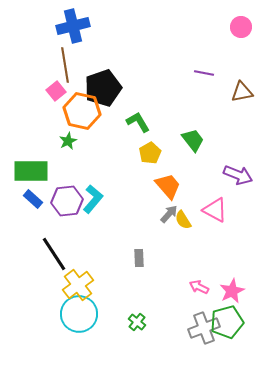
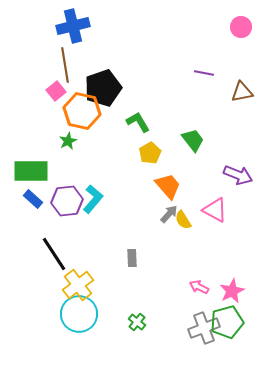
gray rectangle: moved 7 px left
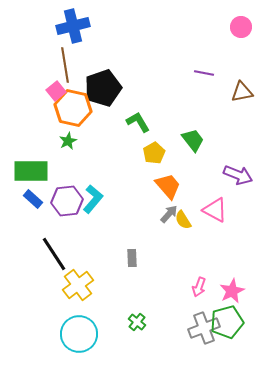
orange hexagon: moved 9 px left, 3 px up
yellow pentagon: moved 4 px right
pink arrow: rotated 96 degrees counterclockwise
cyan circle: moved 20 px down
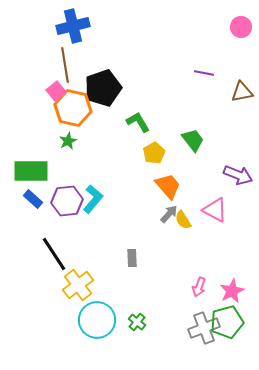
cyan circle: moved 18 px right, 14 px up
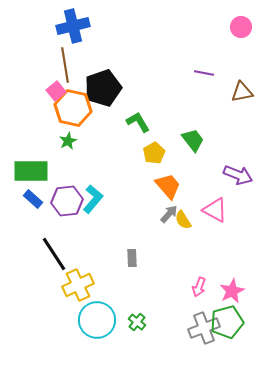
yellow cross: rotated 12 degrees clockwise
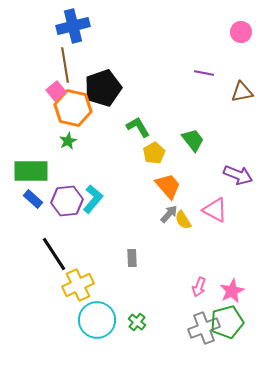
pink circle: moved 5 px down
green L-shape: moved 5 px down
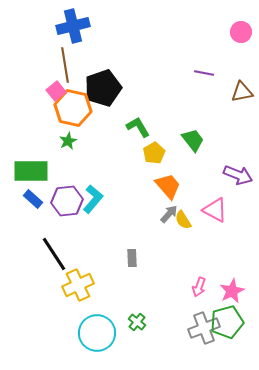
cyan circle: moved 13 px down
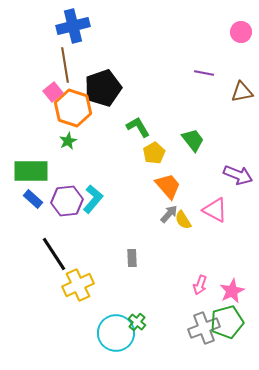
pink square: moved 3 px left, 1 px down
orange hexagon: rotated 6 degrees clockwise
pink arrow: moved 1 px right, 2 px up
cyan circle: moved 19 px right
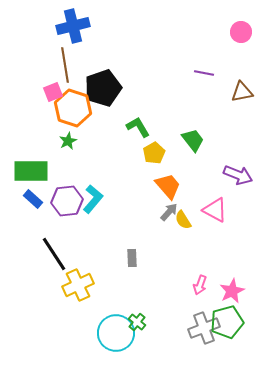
pink square: rotated 18 degrees clockwise
gray arrow: moved 2 px up
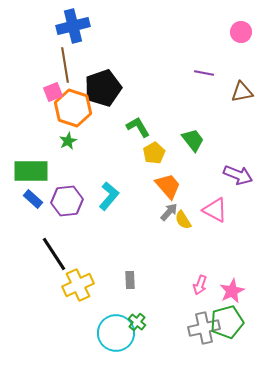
cyan L-shape: moved 16 px right, 3 px up
gray rectangle: moved 2 px left, 22 px down
gray cross: rotated 8 degrees clockwise
